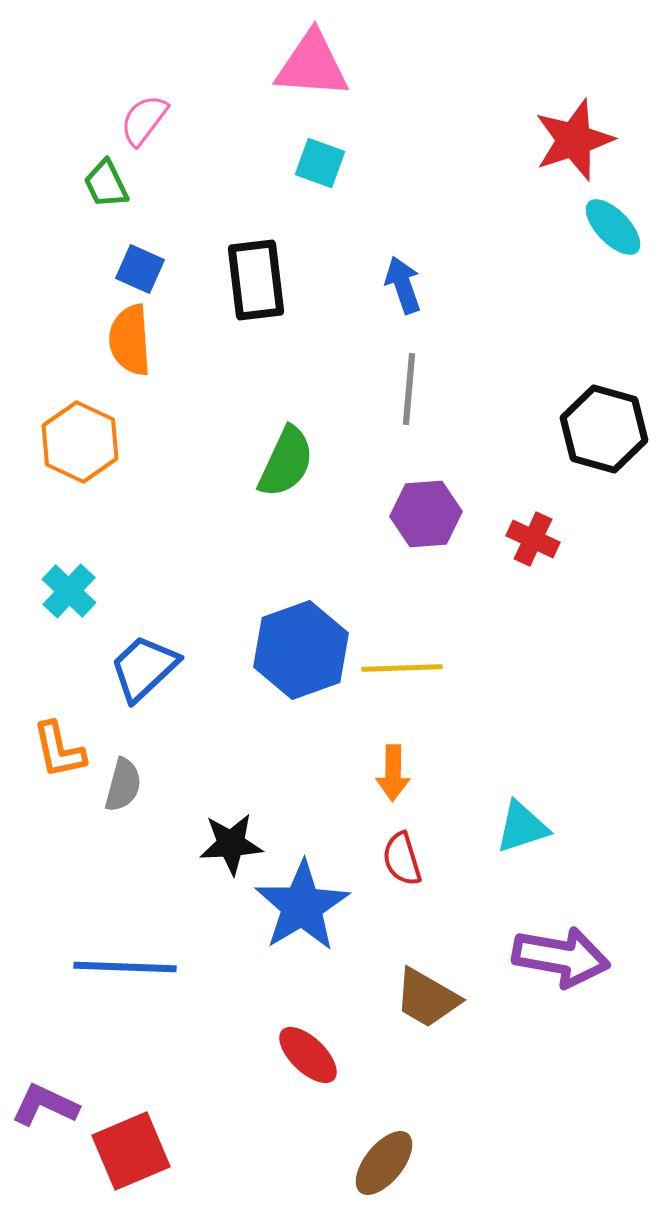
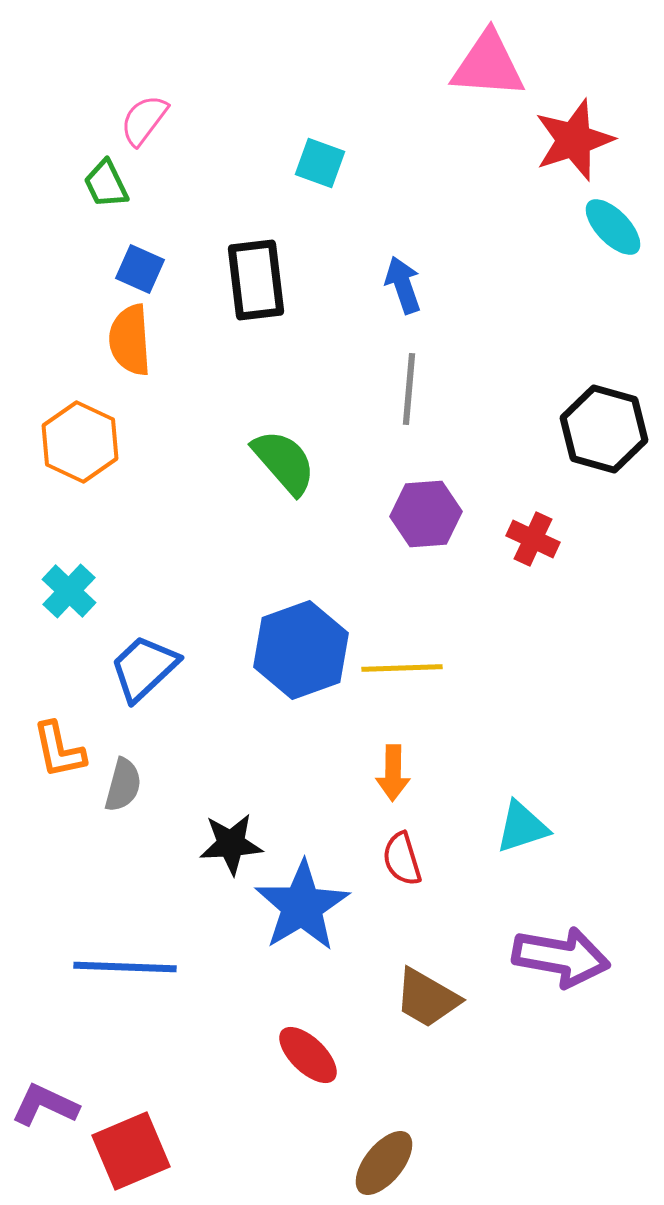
pink triangle: moved 176 px right
green semicircle: moved 2 px left; rotated 66 degrees counterclockwise
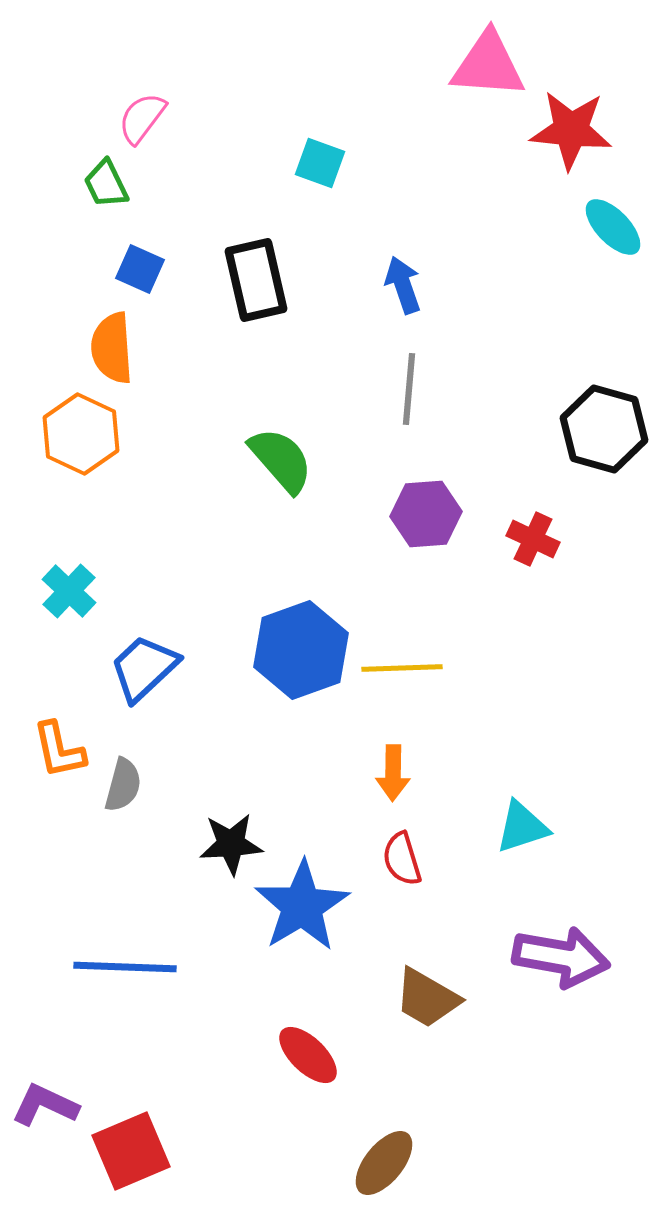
pink semicircle: moved 2 px left, 2 px up
red star: moved 3 px left, 10 px up; rotated 24 degrees clockwise
black rectangle: rotated 6 degrees counterclockwise
orange semicircle: moved 18 px left, 8 px down
orange hexagon: moved 1 px right, 8 px up
green semicircle: moved 3 px left, 2 px up
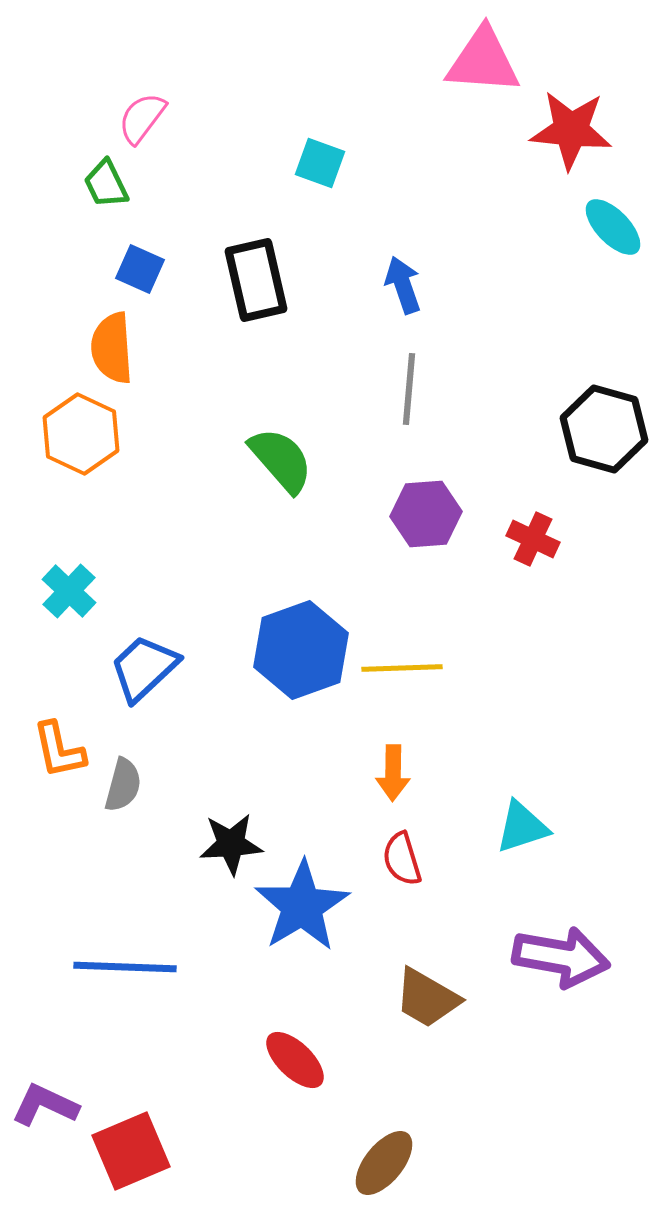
pink triangle: moved 5 px left, 4 px up
red ellipse: moved 13 px left, 5 px down
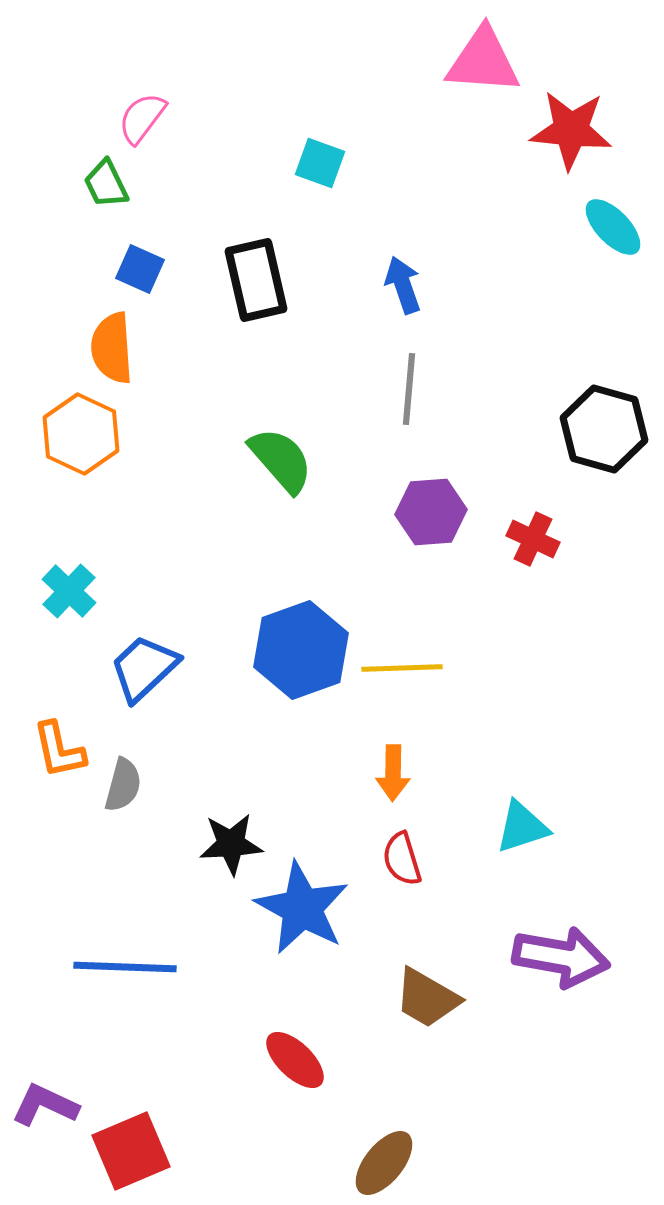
purple hexagon: moved 5 px right, 2 px up
blue star: moved 2 px down; rotated 12 degrees counterclockwise
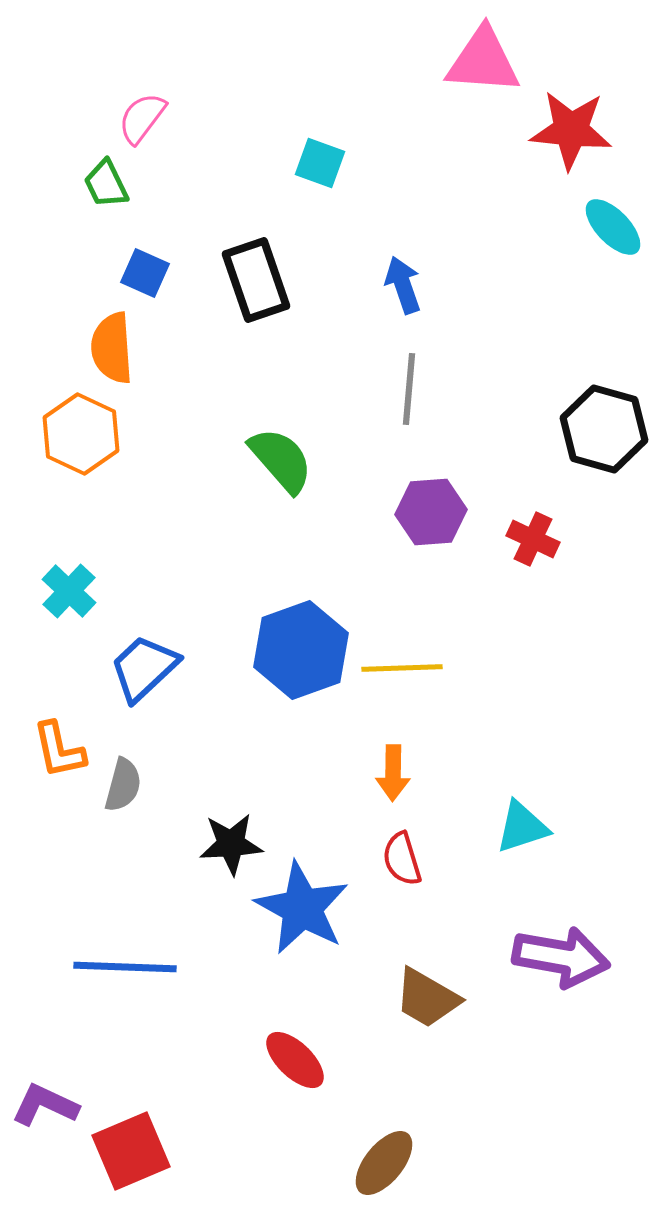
blue square: moved 5 px right, 4 px down
black rectangle: rotated 6 degrees counterclockwise
